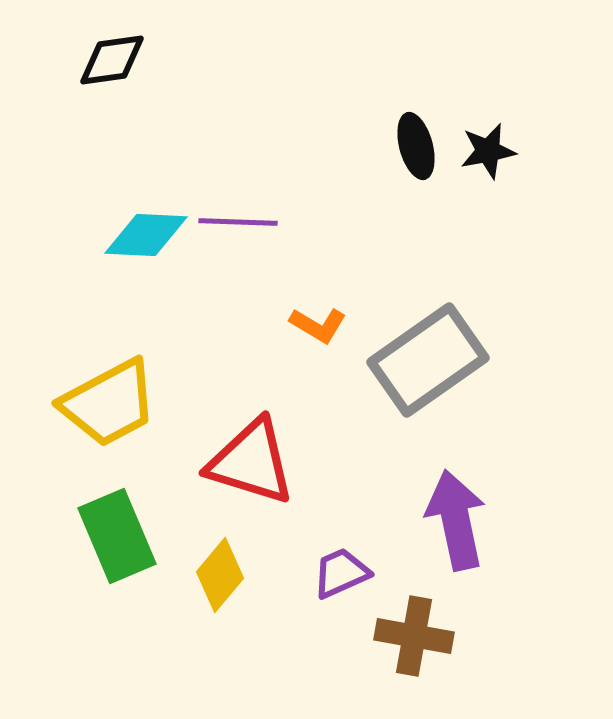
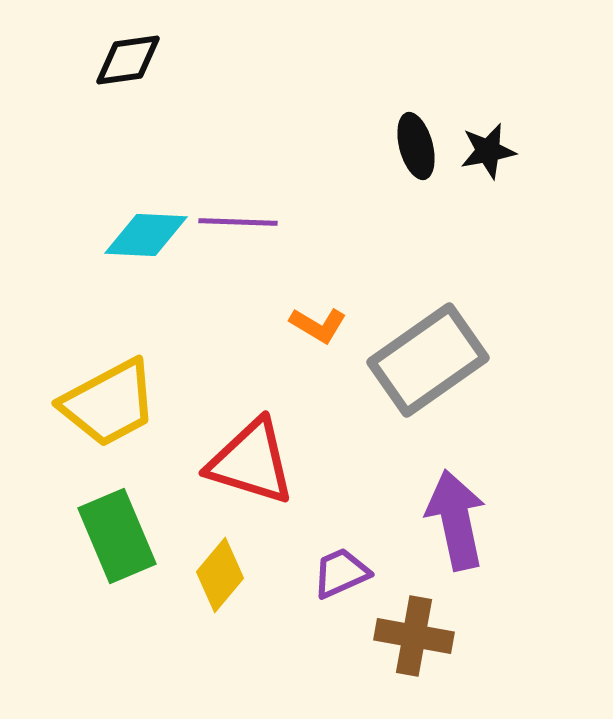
black diamond: moved 16 px right
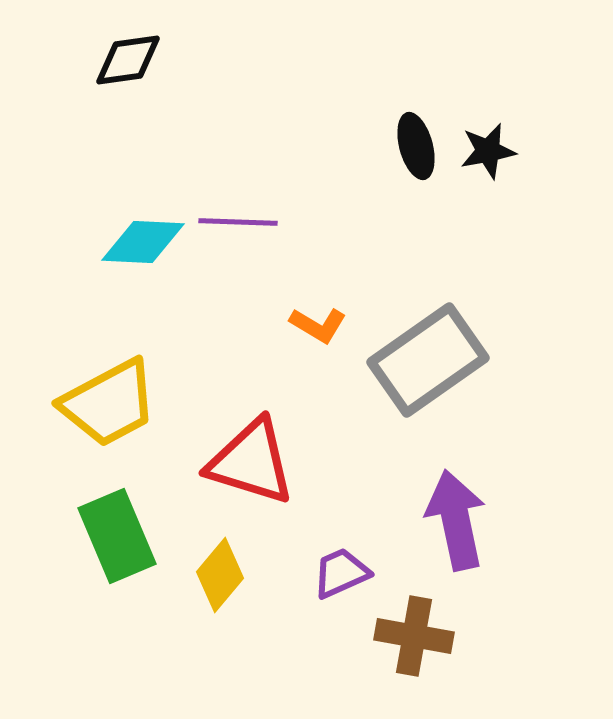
cyan diamond: moved 3 px left, 7 px down
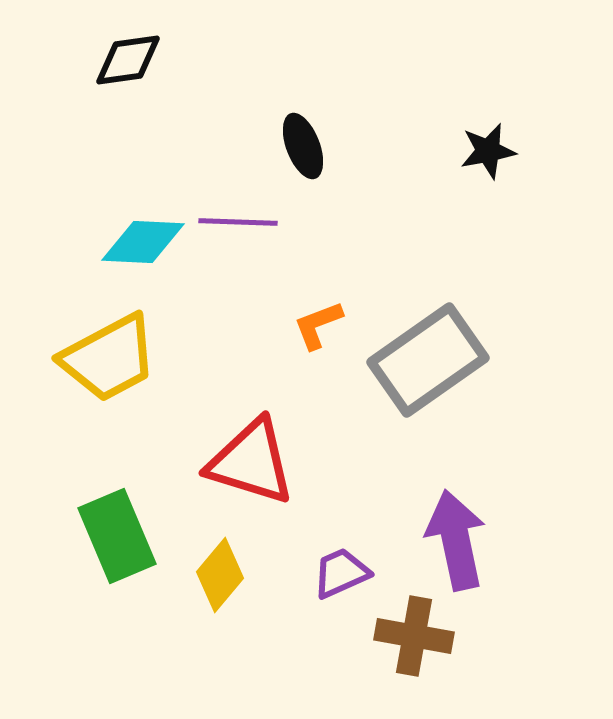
black ellipse: moved 113 px left; rotated 6 degrees counterclockwise
orange L-shape: rotated 128 degrees clockwise
yellow trapezoid: moved 45 px up
purple arrow: moved 20 px down
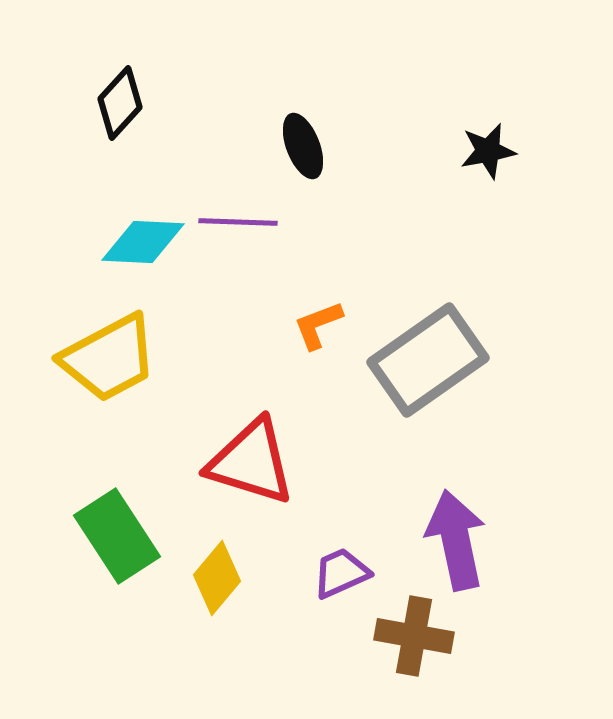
black diamond: moved 8 px left, 43 px down; rotated 40 degrees counterclockwise
green rectangle: rotated 10 degrees counterclockwise
yellow diamond: moved 3 px left, 3 px down
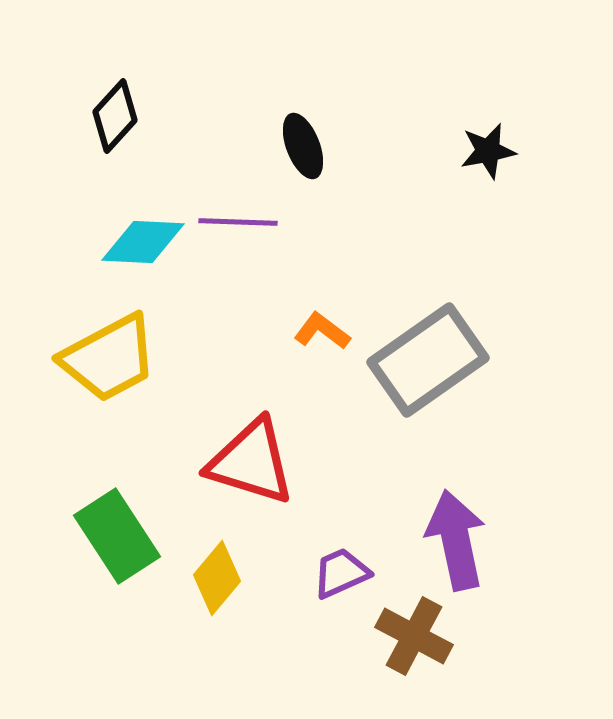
black diamond: moved 5 px left, 13 px down
orange L-shape: moved 4 px right, 6 px down; rotated 58 degrees clockwise
brown cross: rotated 18 degrees clockwise
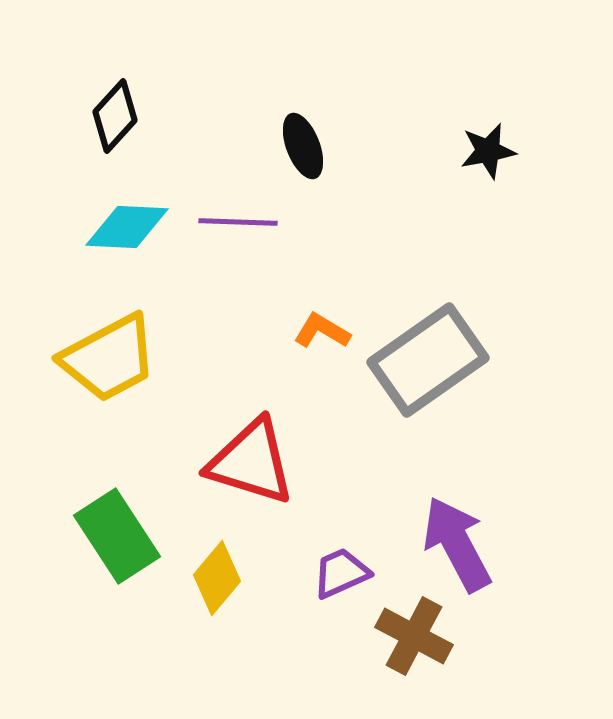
cyan diamond: moved 16 px left, 15 px up
orange L-shape: rotated 6 degrees counterclockwise
purple arrow: moved 1 px right, 4 px down; rotated 16 degrees counterclockwise
